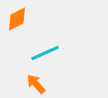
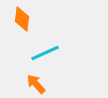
orange diamond: moved 5 px right; rotated 55 degrees counterclockwise
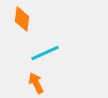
orange arrow: moved 1 px up; rotated 15 degrees clockwise
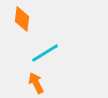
cyan line: rotated 8 degrees counterclockwise
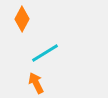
orange diamond: rotated 20 degrees clockwise
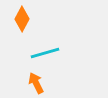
cyan line: rotated 16 degrees clockwise
